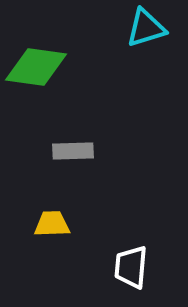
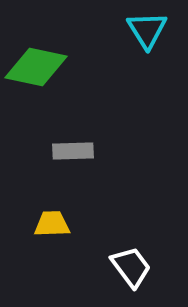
cyan triangle: moved 1 px right, 2 px down; rotated 45 degrees counterclockwise
green diamond: rotated 4 degrees clockwise
white trapezoid: rotated 138 degrees clockwise
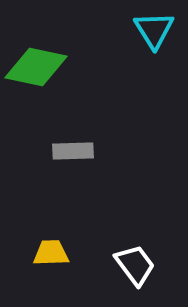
cyan triangle: moved 7 px right
yellow trapezoid: moved 1 px left, 29 px down
white trapezoid: moved 4 px right, 2 px up
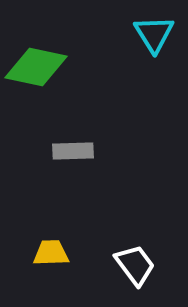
cyan triangle: moved 4 px down
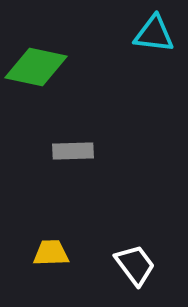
cyan triangle: rotated 51 degrees counterclockwise
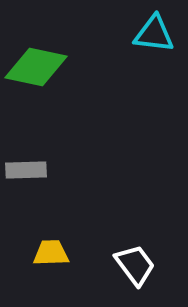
gray rectangle: moved 47 px left, 19 px down
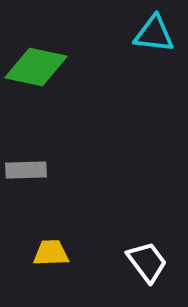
white trapezoid: moved 12 px right, 3 px up
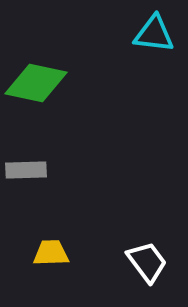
green diamond: moved 16 px down
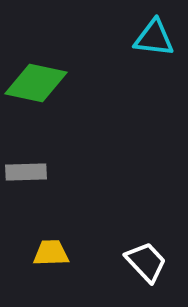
cyan triangle: moved 4 px down
gray rectangle: moved 2 px down
white trapezoid: moved 1 px left; rotated 6 degrees counterclockwise
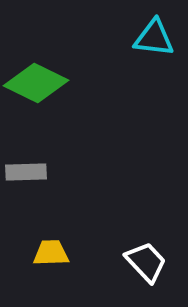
green diamond: rotated 14 degrees clockwise
